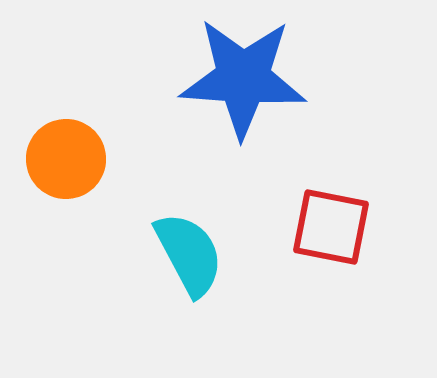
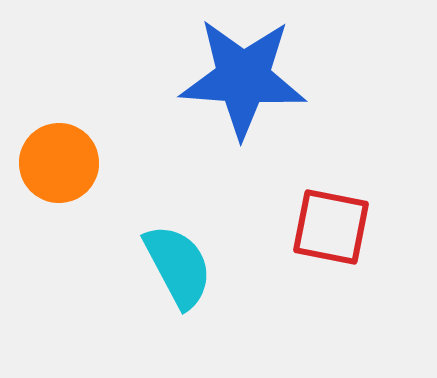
orange circle: moved 7 px left, 4 px down
cyan semicircle: moved 11 px left, 12 px down
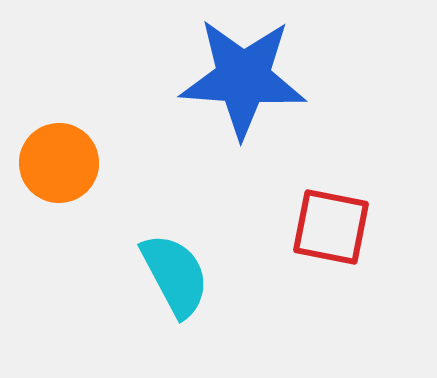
cyan semicircle: moved 3 px left, 9 px down
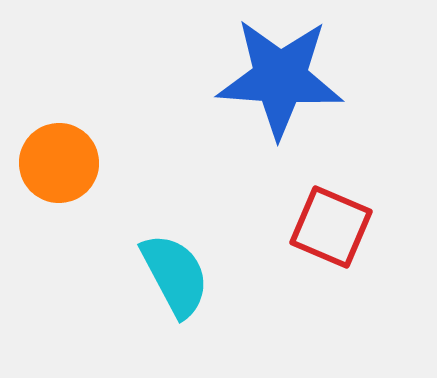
blue star: moved 37 px right
red square: rotated 12 degrees clockwise
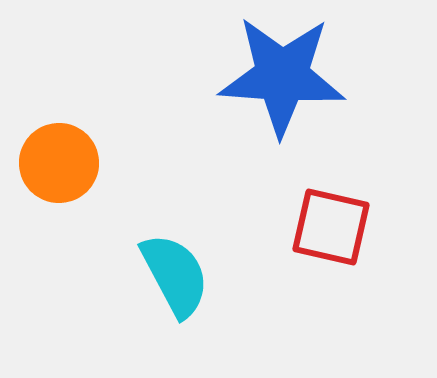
blue star: moved 2 px right, 2 px up
red square: rotated 10 degrees counterclockwise
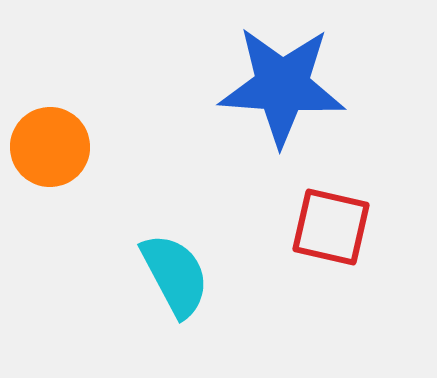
blue star: moved 10 px down
orange circle: moved 9 px left, 16 px up
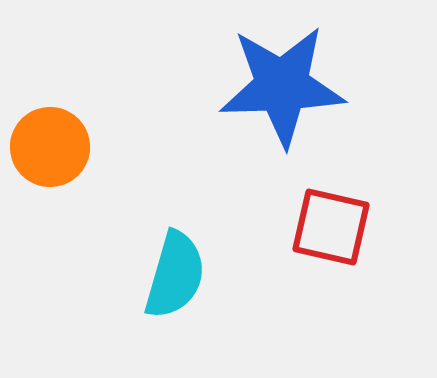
blue star: rotated 6 degrees counterclockwise
cyan semicircle: rotated 44 degrees clockwise
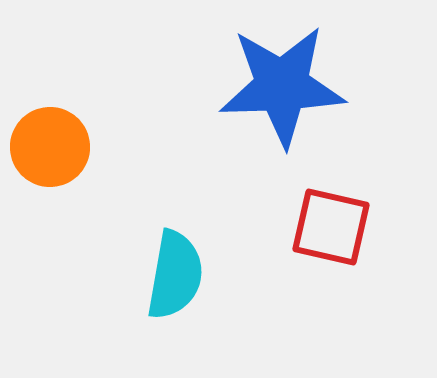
cyan semicircle: rotated 6 degrees counterclockwise
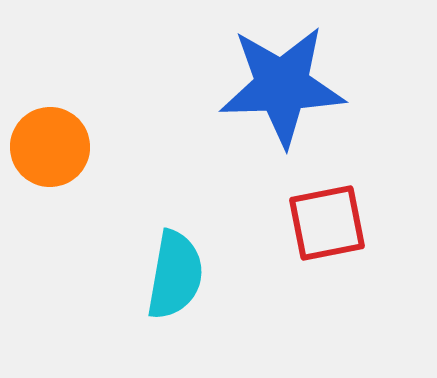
red square: moved 4 px left, 4 px up; rotated 24 degrees counterclockwise
